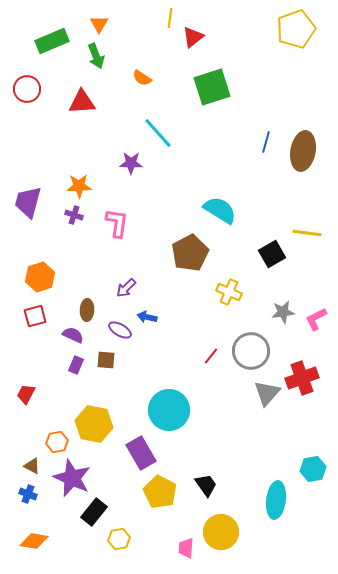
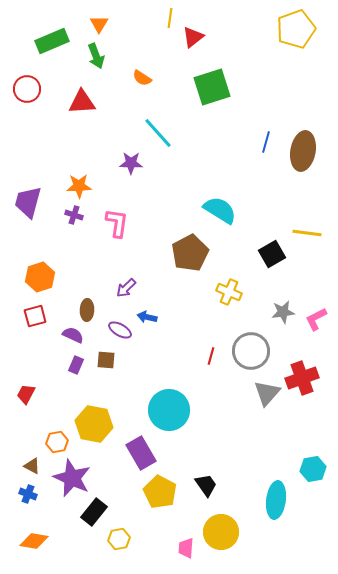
red line at (211, 356): rotated 24 degrees counterclockwise
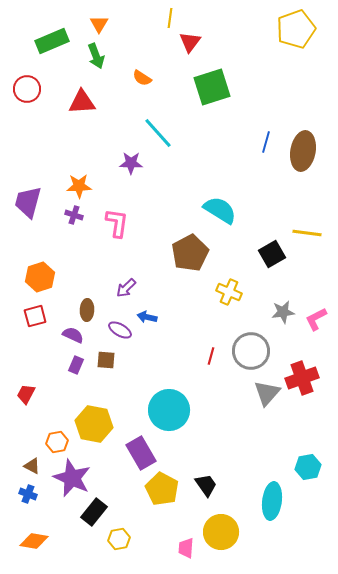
red triangle at (193, 37): moved 3 px left, 5 px down; rotated 15 degrees counterclockwise
cyan hexagon at (313, 469): moved 5 px left, 2 px up
yellow pentagon at (160, 492): moved 2 px right, 3 px up
cyan ellipse at (276, 500): moved 4 px left, 1 px down
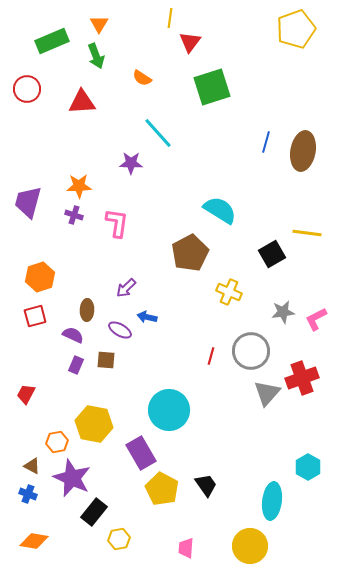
cyan hexagon at (308, 467): rotated 20 degrees counterclockwise
yellow circle at (221, 532): moved 29 px right, 14 px down
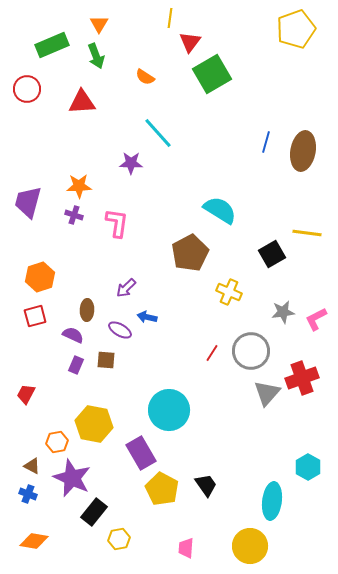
green rectangle at (52, 41): moved 4 px down
orange semicircle at (142, 78): moved 3 px right, 1 px up
green square at (212, 87): moved 13 px up; rotated 12 degrees counterclockwise
red line at (211, 356): moved 1 px right, 3 px up; rotated 18 degrees clockwise
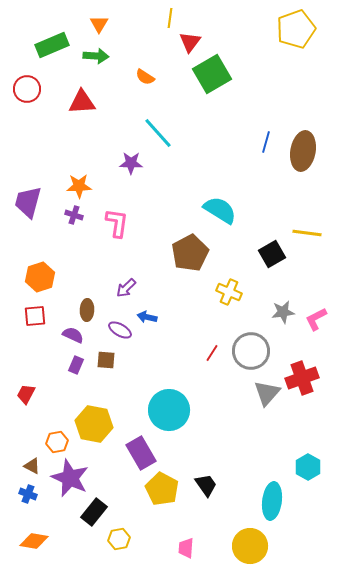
green arrow at (96, 56): rotated 65 degrees counterclockwise
red square at (35, 316): rotated 10 degrees clockwise
purple star at (72, 478): moved 2 px left
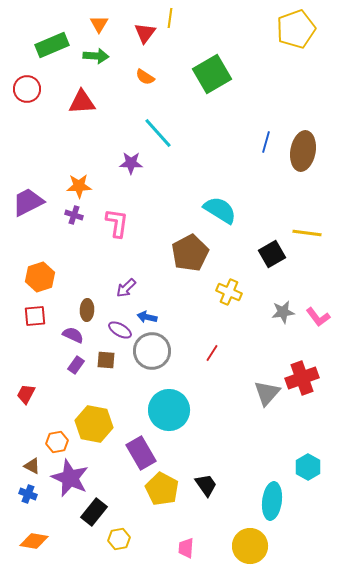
red triangle at (190, 42): moved 45 px left, 9 px up
purple trapezoid at (28, 202): rotated 48 degrees clockwise
pink L-shape at (316, 319): moved 2 px right, 2 px up; rotated 100 degrees counterclockwise
gray circle at (251, 351): moved 99 px left
purple rectangle at (76, 365): rotated 12 degrees clockwise
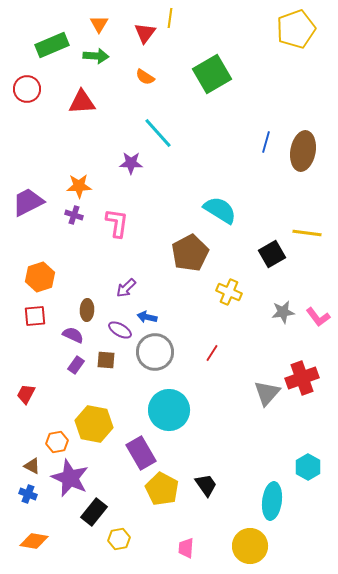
gray circle at (152, 351): moved 3 px right, 1 px down
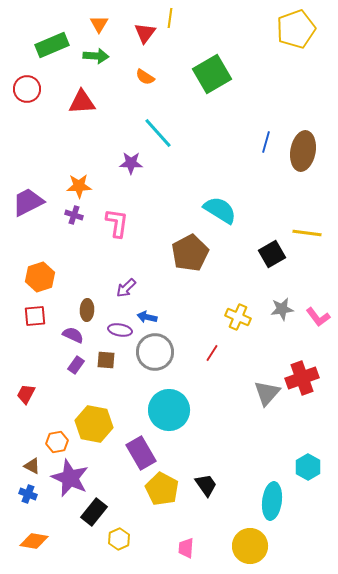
yellow cross at (229, 292): moved 9 px right, 25 px down
gray star at (283, 312): moved 1 px left, 3 px up
purple ellipse at (120, 330): rotated 20 degrees counterclockwise
yellow hexagon at (119, 539): rotated 15 degrees counterclockwise
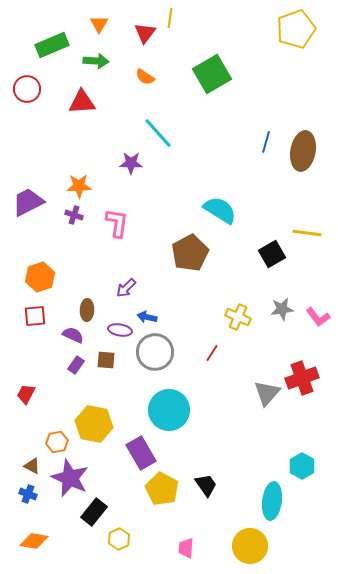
green arrow at (96, 56): moved 5 px down
cyan hexagon at (308, 467): moved 6 px left, 1 px up
